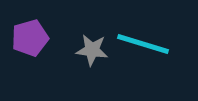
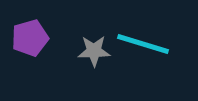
gray star: moved 2 px right, 1 px down; rotated 8 degrees counterclockwise
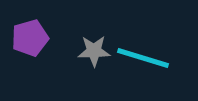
cyan line: moved 14 px down
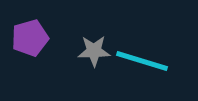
cyan line: moved 1 px left, 3 px down
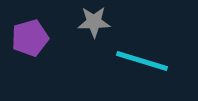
gray star: moved 29 px up
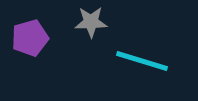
gray star: moved 3 px left
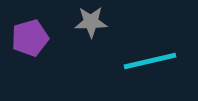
cyan line: moved 8 px right; rotated 30 degrees counterclockwise
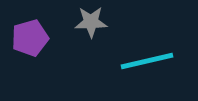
cyan line: moved 3 px left
